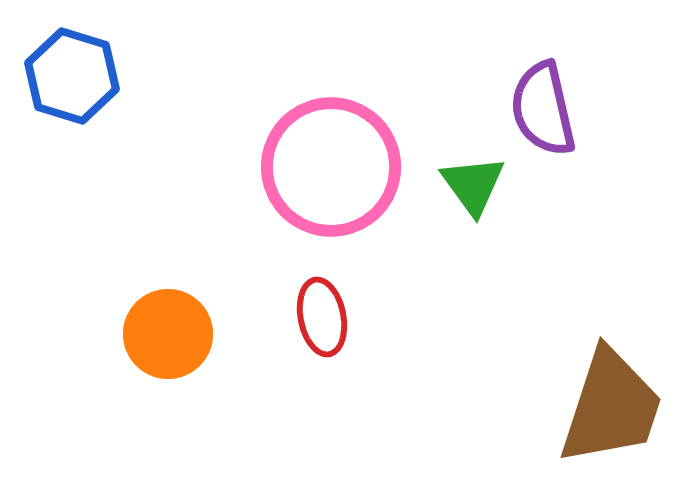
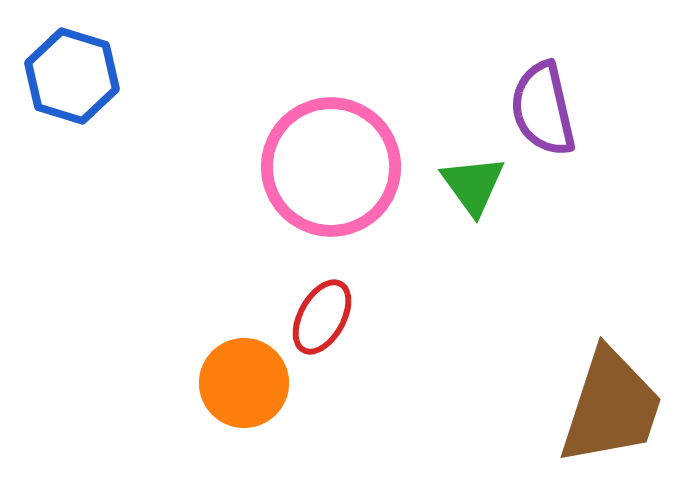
red ellipse: rotated 40 degrees clockwise
orange circle: moved 76 px right, 49 px down
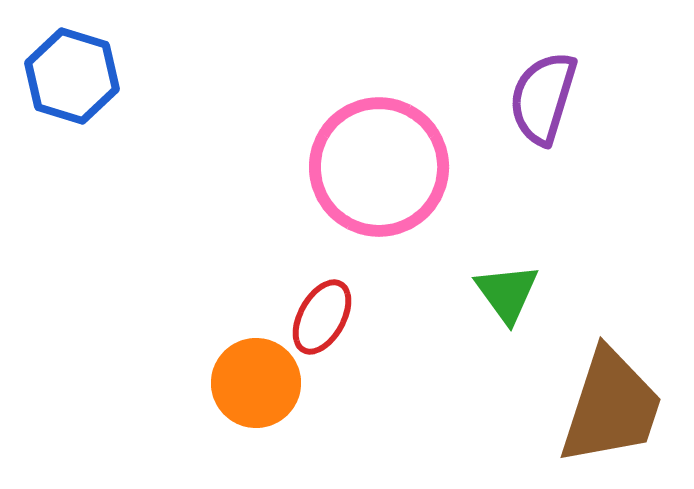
purple semicircle: moved 11 px up; rotated 30 degrees clockwise
pink circle: moved 48 px right
green triangle: moved 34 px right, 108 px down
orange circle: moved 12 px right
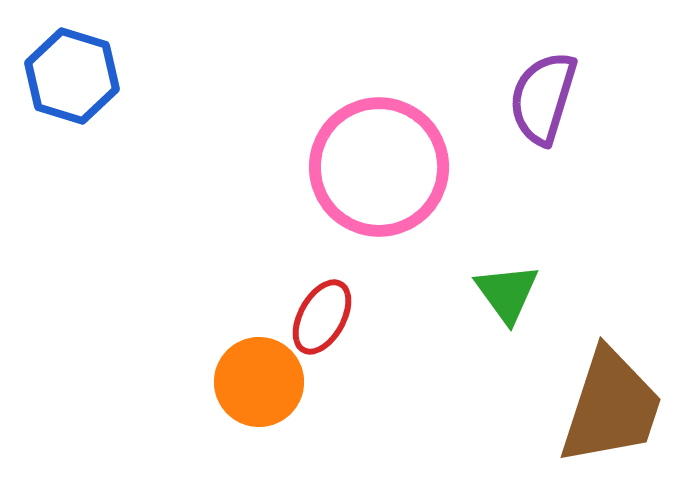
orange circle: moved 3 px right, 1 px up
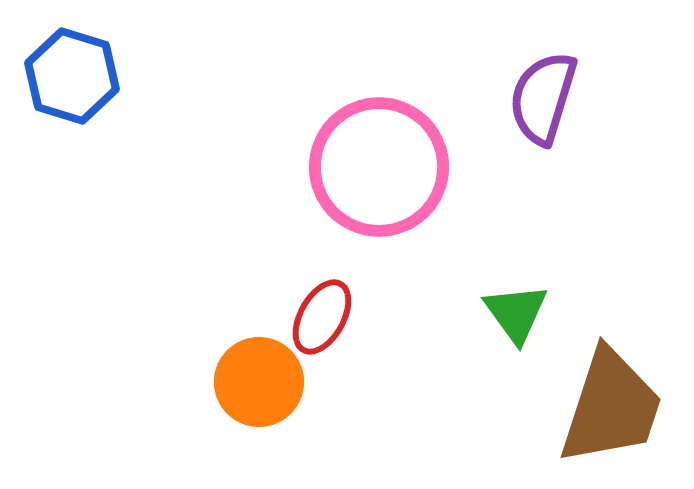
green triangle: moved 9 px right, 20 px down
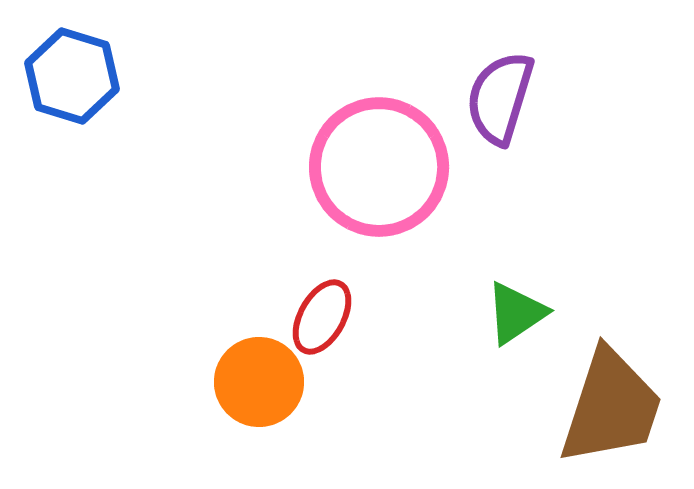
purple semicircle: moved 43 px left
green triangle: rotated 32 degrees clockwise
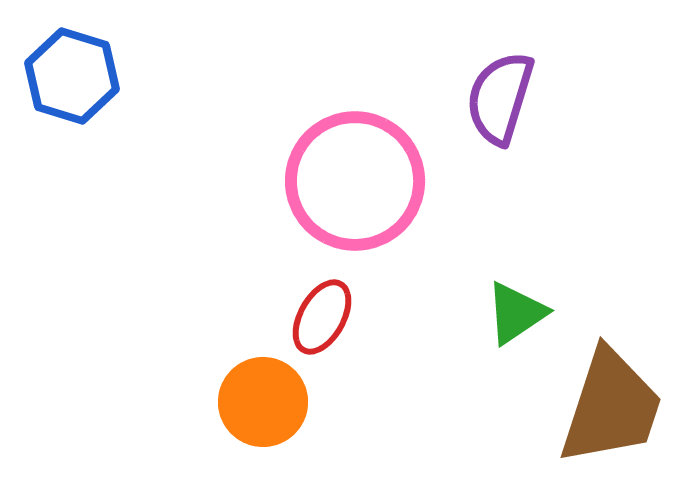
pink circle: moved 24 px left, 14 px down
orange circle: moved 4 px right, 20 px down
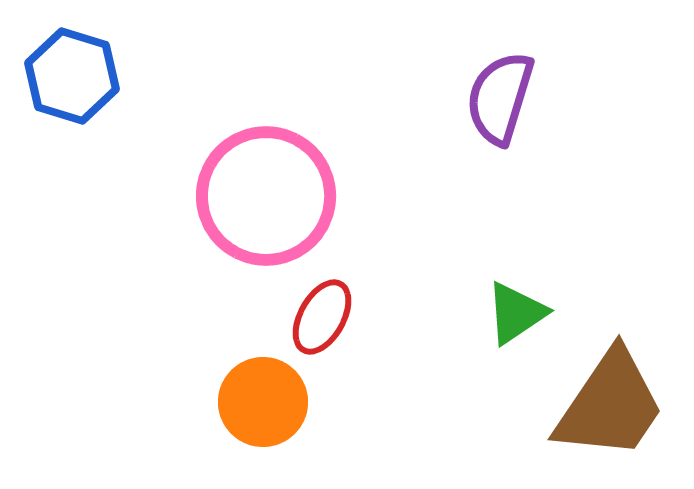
pink circle: moved 89 px left, 15 px down
brown trapezoid: moved 1 px left, 2 px up; rotated 16 degrees clockwise
